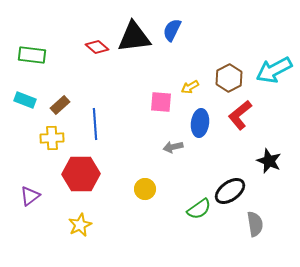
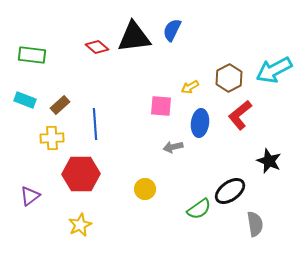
pink square: moved 4 px down
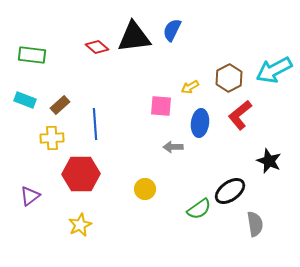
gray arrow: rotated 12 degrees clockwise
